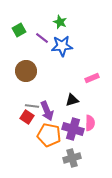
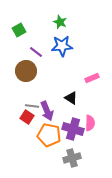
purple line: moved 6 px left, 14 px down
black triangle: moved 1 px left, 2 px up; rotated 48 degrees clockwise
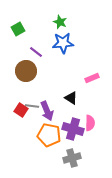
green square: moved 1 px left, 1 px up
blue star: moved 1 px right, 3 px up
red square: moved 6 px left, 7 px up
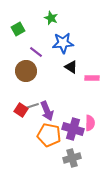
green star: moved 9 px left, 4 px up
pink rectangle: rotated 24 degrees clockwise
black triangle: moved 31 px up
gray line: rotated 24 degrees counterclockwise
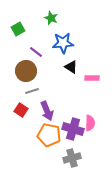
gray line: moved 15 px up
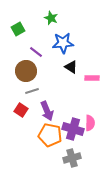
orange pentagon: moved 1 px right
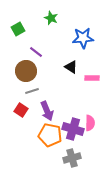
blue star: moved 20 px right, 5 px up
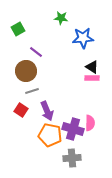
green star: moved 10 px right; rotated 16 degrees counterclockwise
black triangle: moved 21 px right
gray cross: rotated 12 degrees clockwise
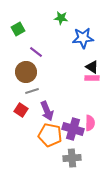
brown circle: moved 1 px down
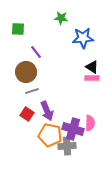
green square: rotated 32 degrees clockwise
purple line: rotated 16 degrees clockwise
red square: moved 6 px right, 4 px down
gray cross: moved 5 px left, 12 px up
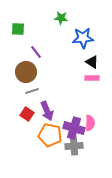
black triangle: moved 5 px up
purple cross: moved 1 px right, 1 px up
gray cross: moved 7 px right
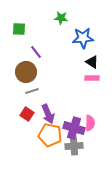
green square: moved 1 px right
purple arrow: moved 1 px right, 3 px down
